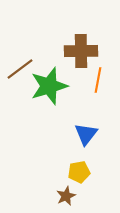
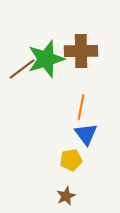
brown line: moved 2 px right
orange line: moved 17 px left, 27 px down
green star: moved 3 px left, 27 px up
blue triangle: rotated 15 degrees counterclockwise
yellow pentagon: moved 8 px left, 12 px up
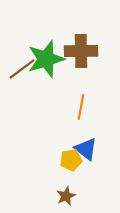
blue triangle: moved 15 px down; rotated 15 degrees counterclockwise
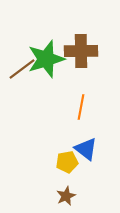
yellow pentagon: moved 4 px left, 2 px down
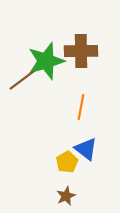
green star: moved 2 px down
brown line: moved 11 px down
yellow pentagon: rotated 20 degrees counterclockwise
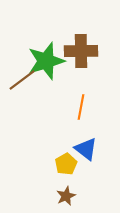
yellow pentagon: moved 1 px left, 2 px down
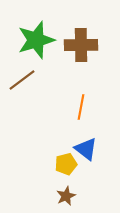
brown cross: moved 6 px up
green star: moved 10 px left, 21 px up
yellow pentagon: rotated 15 degrees clockwise
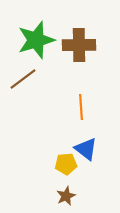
brown cross: moved 2 px left
brown line: moved 1 px right, 1 px up
orange line: rotated 15 degrees counterclockwise
yellow pentagon: rotated 10 degrees clockwise
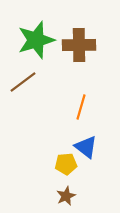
brown line: moved 3 px down
orange line: rotated 20 degrees clockwise
blue triangle: moved 2 px up
